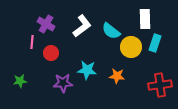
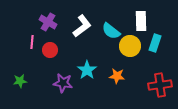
white rectangle: moved 4 px left, 2 px down
purple cross: moved 2 px right, 2 px up
yellow circle: moved 1 px left, 1 px up
red circle: moved 1 px left, 3 px up
cyan star: rotated 30 degrees clockwise
purple star: rotated 12 degrees clockwise
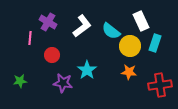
white rectangle: rotated 24 degrees counterclockwise
pink line: moved 2 px left, 4 px up
red circle: moved 2 px right, 5 px down
orange star: moved 12 px right, 4 px up
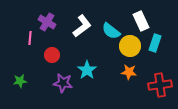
purple cross: moved 1 px left
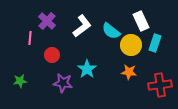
purple cross: moved 1 px up; rotated 12 degrees clockwise
yellow circle: moved 1 px right, 1 px up
cyan star: moved 1 px up
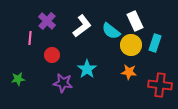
white rectangle: moved 6 px left
green star: moved 2 px left, 2 px up
red cross: rotated 15 degrees clockwise
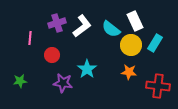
purple cross: moved 10 px right, 2 px down; rotated 30 degrees clockwise
cyan semicircle: moved 2 px up
cyan rectangle: rotated 12 degrees clockwise
green star: moved 2 px right, 2 px down
red cross: moved 2 px left, 1 px down
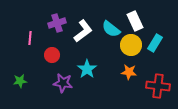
white L-shape: moved 1 px right, 5 px down
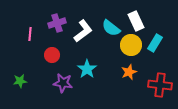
white rectangle: moved 1 px right
cyan semicircle: moved 1 px up
pink line: moved 4 px up
orange star: rotated 28 degrees counterclockwise
red cross: moved 2 px right, 1 px up
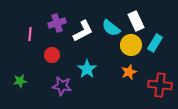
white L-shape: rotated 10 degrees clockwise
purple star: moved 1 px left, 3 px down
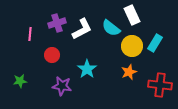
white rectangle: moved 4 px left, 6 px up
white L-shape: moved 1 px left, 2 px up
yellow circle: moved 1 px right, 1 px down
